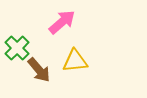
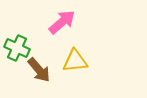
green cross: rotated 20 degrees counterclockwise
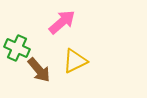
yellow triangle: rotated 20 degrees counterclockwise
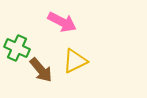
pink arrow: rotated 68 degrees clockwise
brown arrow: moved 2 px right
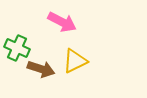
brown arrow: moved 1 px up; rotated 32 degrees counterclockwise
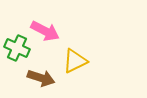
pink arrow: moved 17 px left, 9 px down
brown arrow: moved 9 px down
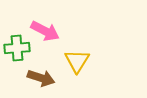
green cross: rotated 30 degrees counterclockwise
yellow triangle: moved 2 px right; rotated 32 degrees counterclockwise
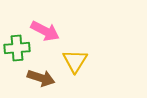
yellow triangle: moved 2 px left
